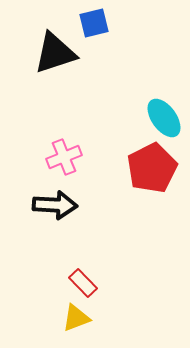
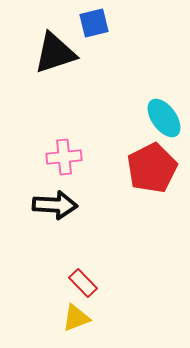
pink cross: rotated 16 degrees clockwise
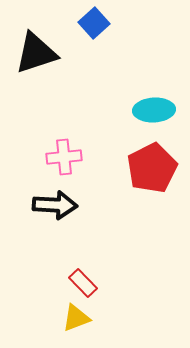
blue square: rotated 28 degrees counterclockwise
black triangle: moved 19 px left
cyan ellipse: moved 10 px left, 8 px up; rotated 57 degrees counterclockwise
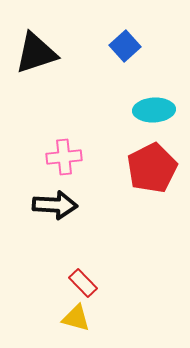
blue square: moved 31 px right, 23 px down
yellow triangle: rotated 36 degrees clockwise
